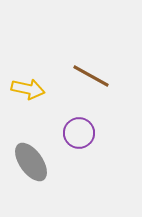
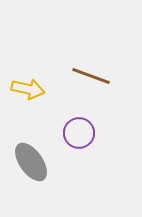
brown line: rotated 9 degrees counterclockwise
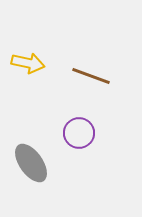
yellow arrow: moved 26 px up
gray ellipse: moved 1 px down
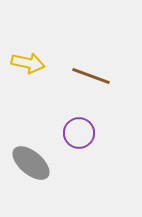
gray ellipse: rotated 15 degrees counterclockwise
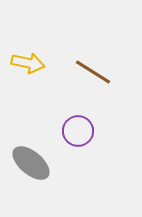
brown line: moved 2 px right, 4 px up; rotated 12 degrees clockwise
purple circle: moved 1 px left, 2 px up
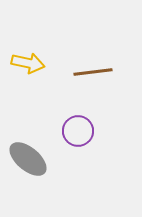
brown line: rotated 39 degrees counterclockwise
gray ellipse: moved 3 px left, 4 px up
